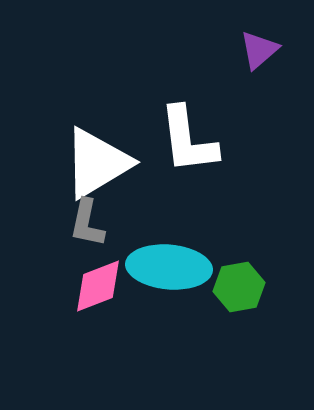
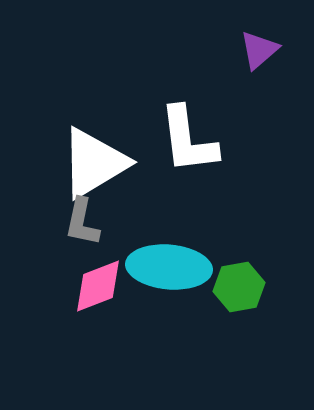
white triangle: moved 3 px left
gray L-shape: moved 5 px left, 1 px up
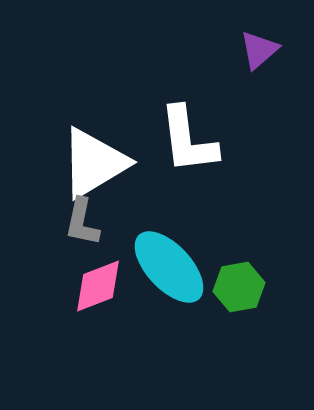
cyan ellipse: rotated 42 degrees clockwise
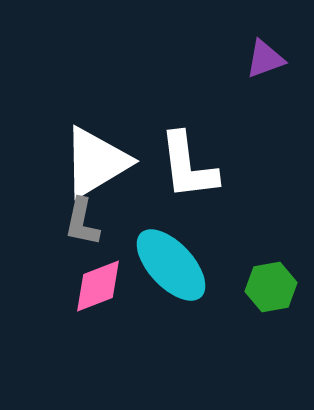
purple triangle: moved 6 px right, 9 px down; rotated 21 degrees clockwise
white L-shape: moved 26 px down
white triangle: moved 2 px right, 1 px up
cyan ellipse: moved 2 px right, 2 px up
green hexagon: moved 32 px right
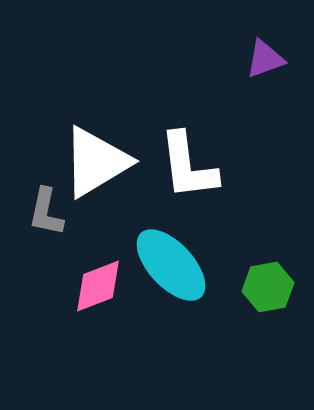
gray L-shape: moved 36 px left, 10 px up
green hexagon: moved 3 px left
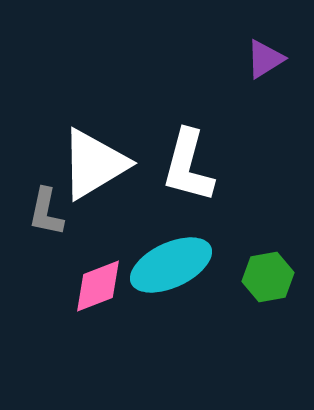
purple triangle: rotated 12 degrees counterclockwise
white triangle: moved 2 px left, 2 px down
white L-shape: rotated 22 degrees clockwise
cyan ellipse: rotated 72 degrees counterclockwise
green hexagon: moved 10 px up
